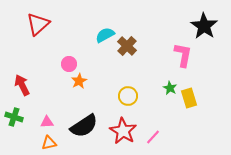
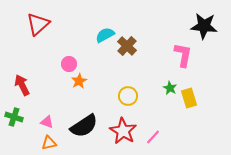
black star: rotated 28 degrees counterclockwise
pink triangle: rotated 24 degrees clockwise
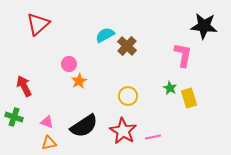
red arrow: moved 2 px right, 1 px down
pink line: rotated 35 degrees clockwise
